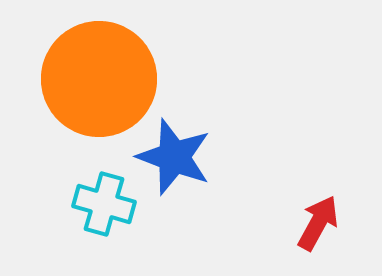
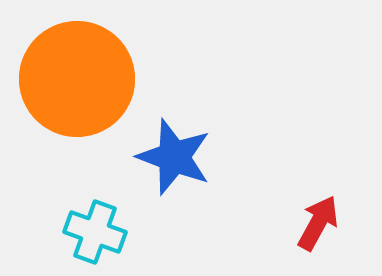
orange circle: moved 22 px left
cyan cross: moved 9 px left, 28 px down; rotated 4 degrees clockwise
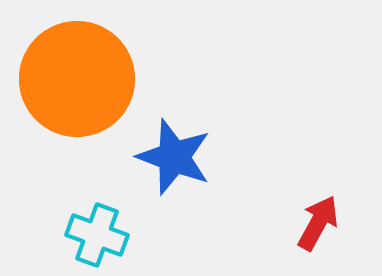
cyan cross: moved 2 px right, 3 px down
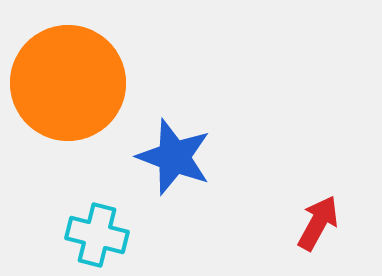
orange circle: moved 9 px left, 4 px down
cyan cross: rotated 6 degrees counterclockwise
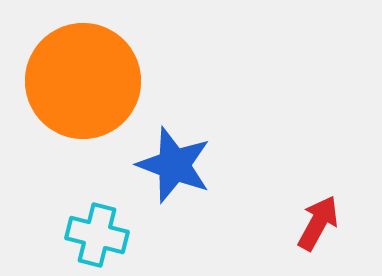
orange circle: moved 15 px right, 2 px up
blue star: moved 8 px down
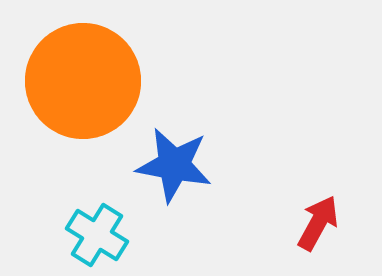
blue star: rotated 10 degrees counterclockwise
cyan cross: rotated 18 degrees clockwise
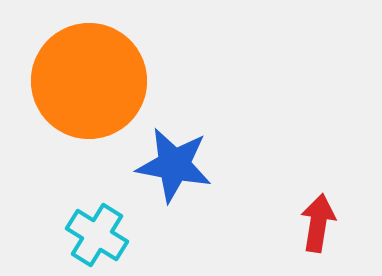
orange circle: moved 6 px right
red arrow: rotated 20 degrees counterclockwise
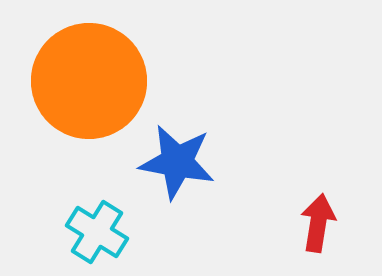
blue star: moved 3 px right, 3 px up
cyan cross: moved 3 px up
